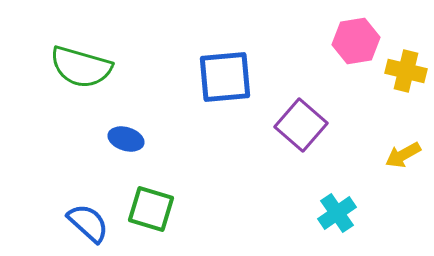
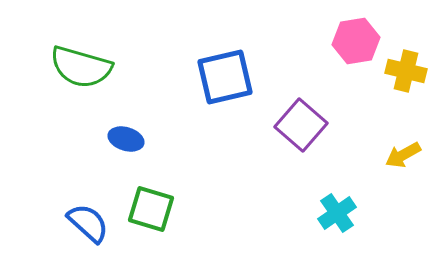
blue square: rotated 8 degrees counterclockwise
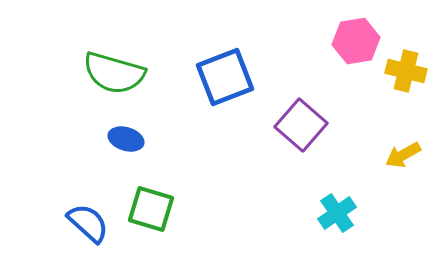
green semicircle: moved 33 px right, 6 px down
blue square: rotated 8 degrees counterclockwise
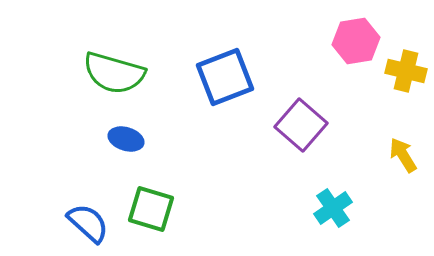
yellow arrow: rotated 87 degrees clockwise
cyan cross: moved 4 px left, 5 px up
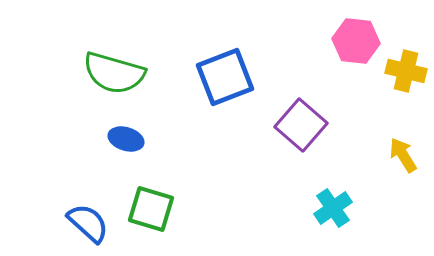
pink hexagon: rotated 15 degrees clockwise
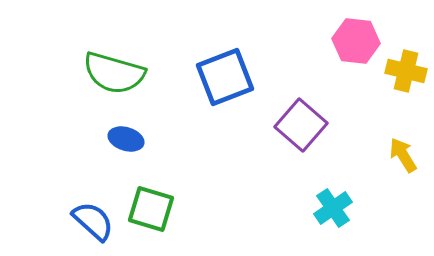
blue semicircle: moved 5 px right, 2 px up
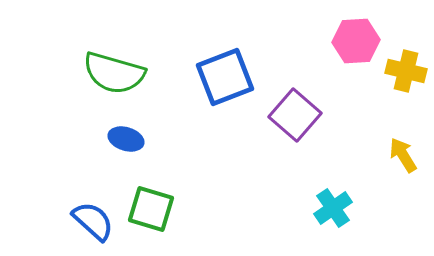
pink hexagon: rotated 9 degrees counterclockwise
purple square: moved 6 px left, 10 px up
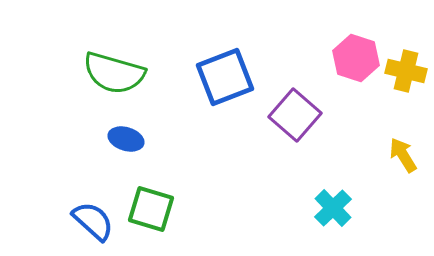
pink hexagon: moved 17 px down; rotated 21 degrees clockwise
cyan cross: rotated 9 degrees counterclockwise
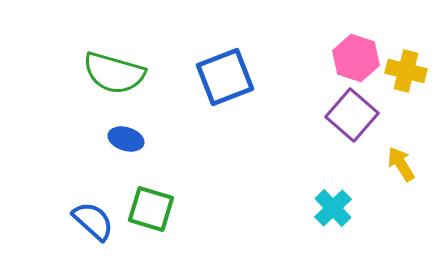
purple square: moved 57 px right
yellow arrow: moved 2 px left, 9 px down
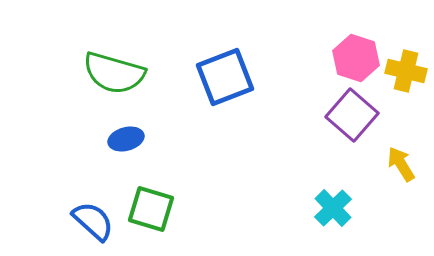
blue ellipse: rotated 32 degrees counterclockwise
